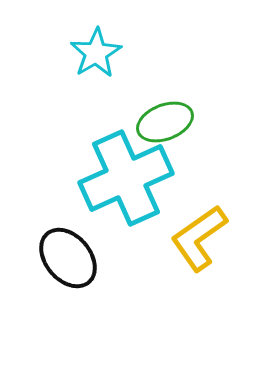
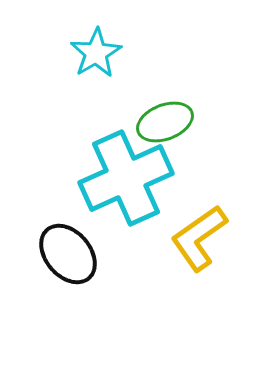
black ellipse: moved 4 px up
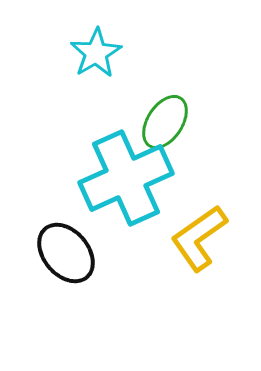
green ellipse: rotated 36 degrees counterclockwise
black ellipse: moved 2 px left, 1 px up
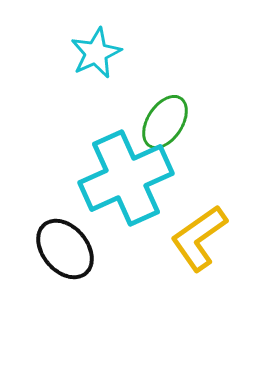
cyan star: rotated 6 degrees clockwise
black ellipse: moved 1 px left, 4 px up
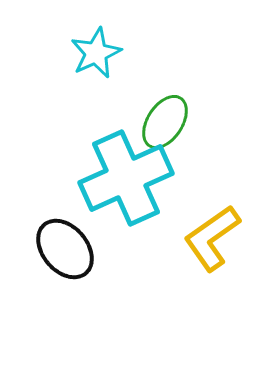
yellow L-shape: moved 13 px right
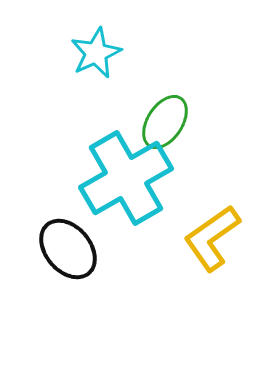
cyan cross: rotated 6 degrees counterclockwise
black ellipse: moved 3 px right
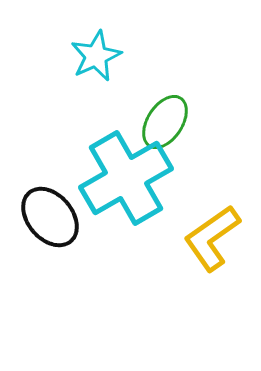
cyan star: moved 3 px down
black ellipse: moved 18 px left, 32 px up
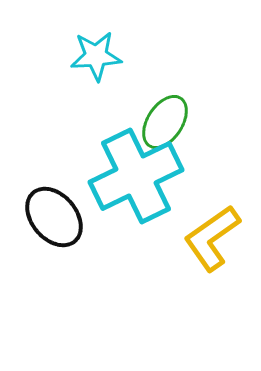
cyan star: rotated 21 degrees clockwise
cyan cross: moved 10 px right, 2 px up; rotated 4 degrees clockwise
black ellipse: moved 4 px right
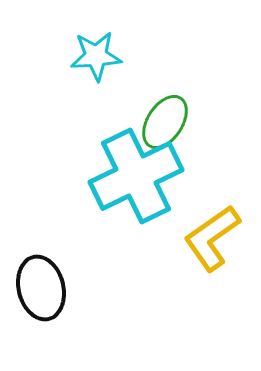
black ellipse: moved 13 px left, 71 px down; rotated 26 degrees clockwise
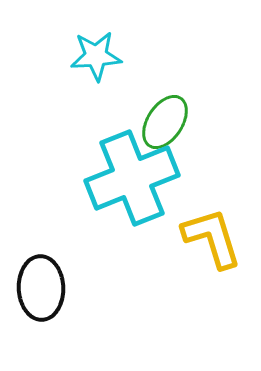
cyan cross: moved 4 px left, 2 px down; rotated 4 degrees clockwise
yellow L-shape: rotated 108 degrees clockwise
black ellipse: rotated 12 degrees clockwise
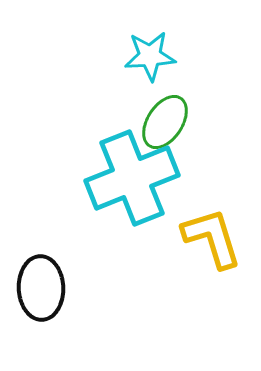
cyan star: moved 54 px right
